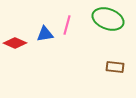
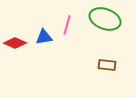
green ellipse: moved 3 px left
blue triangle: moved 1 px left, 3 px down
brown rectangle: moved 8 px left, 2 px up
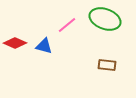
pink line: rotated 36 degrees clockwise
blue triangle: moved 9 px down; rotated 24 degrees clockwise
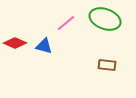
pink line: moved 1 px left, 2 px up
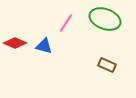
pink line: rotated 18 degrees counterclockwise
brown rectangle: rotated 18 degrees clockwise
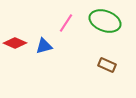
green ellipse: moved 2 px down
blue triangle: rotated 30 degrees counterclockwise
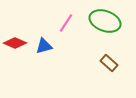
brown rectangle: moved 2 px right, 2 px up; rotated 18 degrees clockwise
